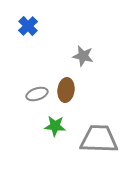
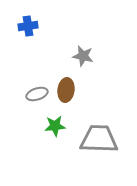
blue cross: rotated 36 degrees clockwise
green star: rotated 10 degrees counterclockwise
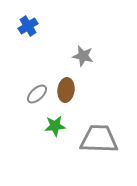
blue cross: rotated 24 degrees counterclockwise
gray ellipse: rotated 25 degrees counterclockwise
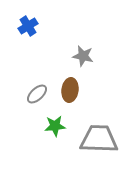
brown ellipse: moved 4 px right
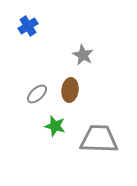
gray star: moved 1 px up; rotated 15 degrees clockwise
green star: rotated 20 degrees clockwise
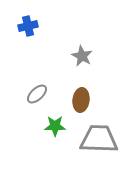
blue cross: rotated 18 degrees clockwise
gray star: moved 1 px left, 1 px down
brown ellipse: moved 11 px right, 10 px down
green star: rotated 15 degrees counterclockwise
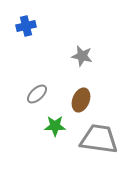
blue cross: moved 2 px left
gray star: rotated 15 degrees counterclockwise
brown ellipse: rotated 15 degrees clockwise
gray trapezoid: rotated 6 degrees clockwise
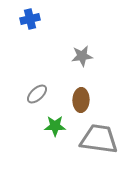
blue cross: moved 4 px right, 7 px up
gray star: rotated 20 degrees counterclockwise
brown ellipse: rotated 20 degrees counterclockwise
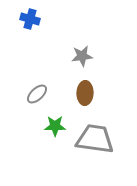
blue cross: rotated 30 degrees clockwise
brown ellipse: moved 4 px right, 7 px up
gray trapezoid: moved 4 px left
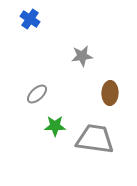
blue cross: rotated 18 degrees clockwise
brown ellipse: moved 25 px right
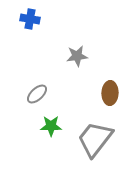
blue cross: rotated 24 degrees counterclockwise
gray star: moved 5 px left
green star: moved 4 px left
gray trapezoid: rotated 60 degrees counterclockwise
